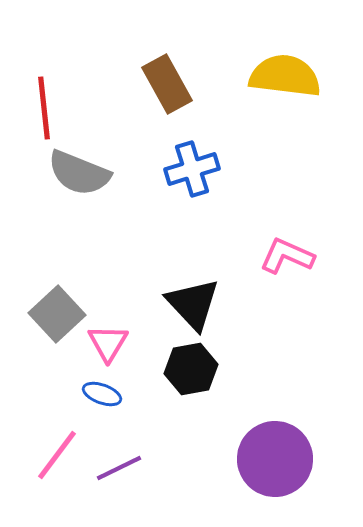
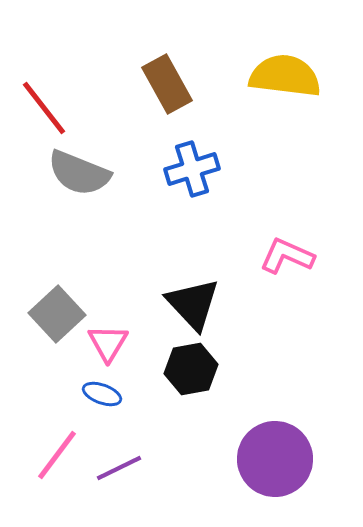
red line: rotated 32 degrees counterclockwise
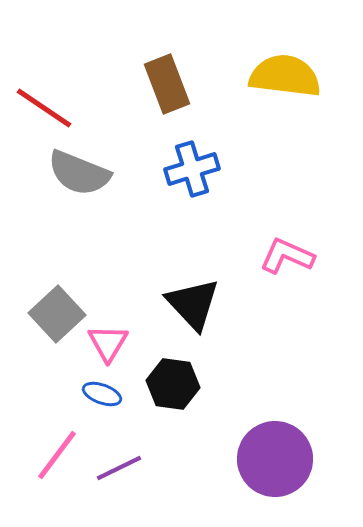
brown rectangle: rotated 8 degrees clockwise
red line: rotated 18 degrees counterclockwise
black hexagon: moved 18 px left, 15 px down; rotated 18 degrees clockwise
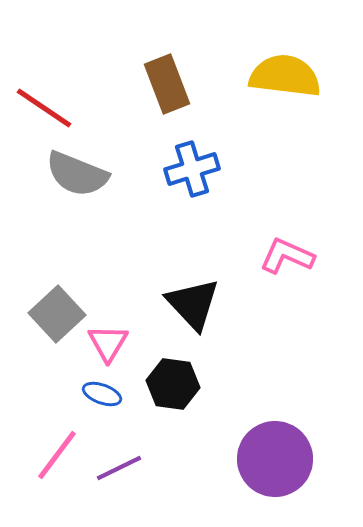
gray semicircle: moved 2 px left, 1 px down
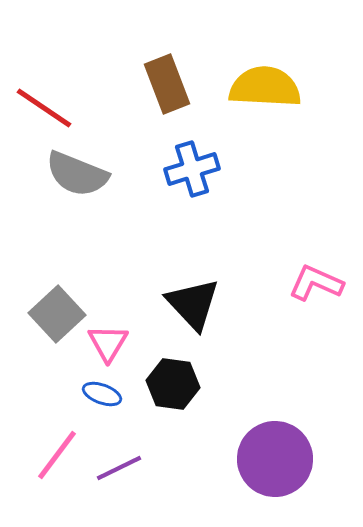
yellow semicircle: moved 20 px left, 11 px down; rotated 4 degrees counterclockwise
pink L-shape: moved 29 px right, 27 px down
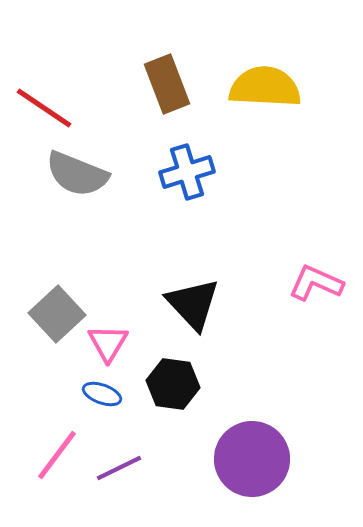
blue cross: moved 5 px left, 3 px down
purple circle: moved 23 px left
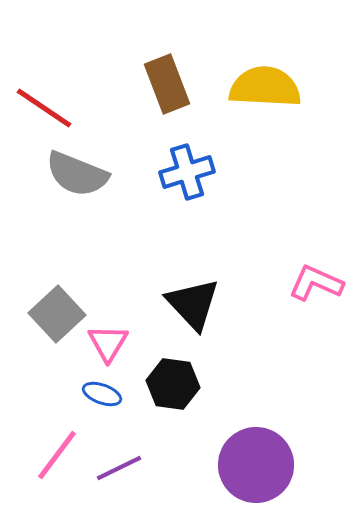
purple circle: moved 4 px right, 6 px down
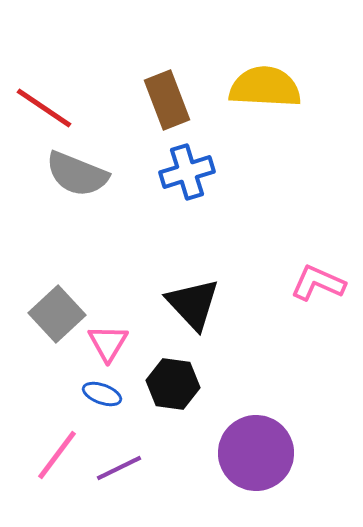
brown rectangle: moved 16 px down
pink L-shape: moved 2 px right
purple circle: moved 12 px up
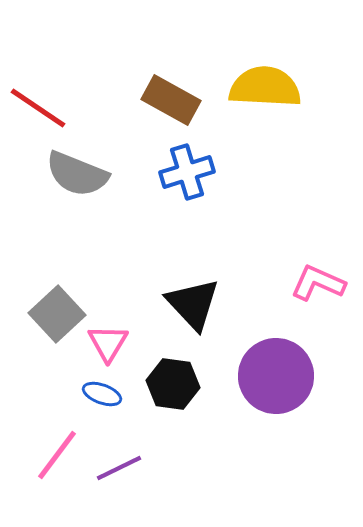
brown rectangle: moved 4 px right; rotated 40 degrees counterclockwise
red line: moved 6 px left
purple circle: moved 20 px right, 77 px up
